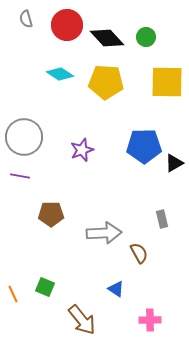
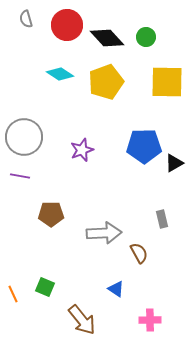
yellow pentagon: rotated 24 degrees counterclockwise
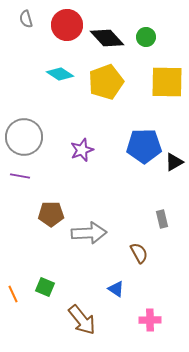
black triangle: moved 1 px up
gray arrow: moved 15 px left
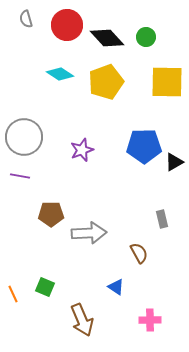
blue triangle: moved 2 px up
brown arrow: rotated 16 degrees clockwise
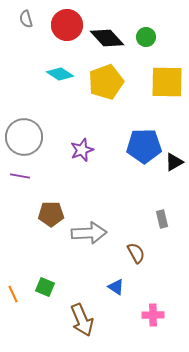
brown semicircle: moved 3 px left
pink cross: moved 3 px right, 5 px up
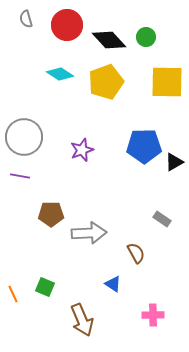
black diamond: moved 2 px right, 2 px down
gray rectangle: rotated 42 degrees counterclockwise
blue triangle: moved 3 px left, 3 px up
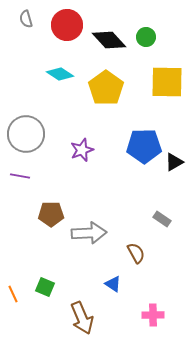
yellow pentagon: moved 6 px down; rotated 16 degrees counterclockwise
gray circle: moved 2 px right, 3 px up
brown arrow: moved 2 px up
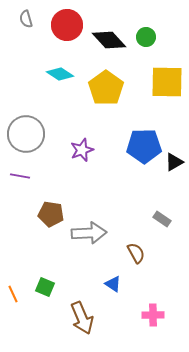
brown pentagon: rotated 10 degrees clockwise
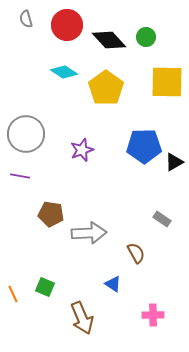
cyan diamond: moved 4 px right, 2 px up
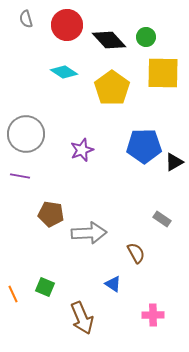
yellow square: moved 4 px left, 9 px up
yellow pentagon: moved 6 px right
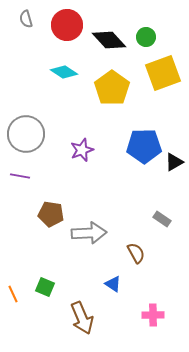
yellow square: rotated 21 degrees counterclockwise
